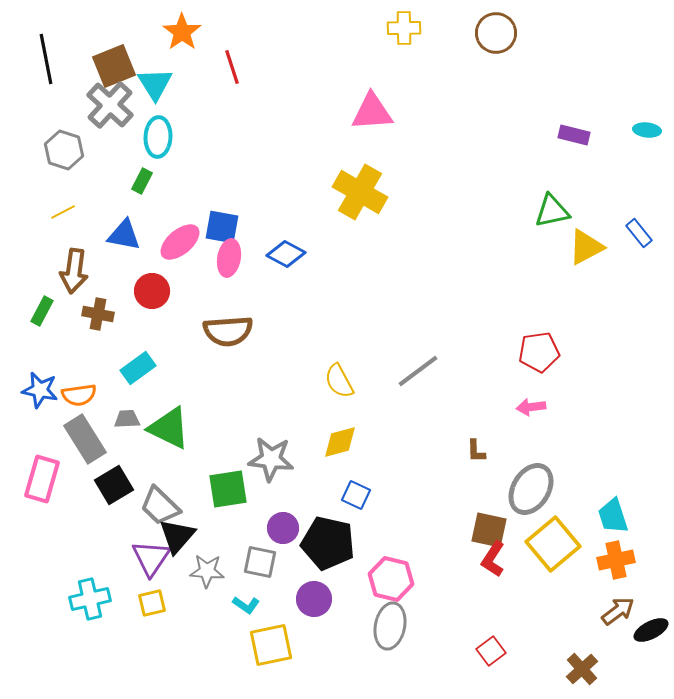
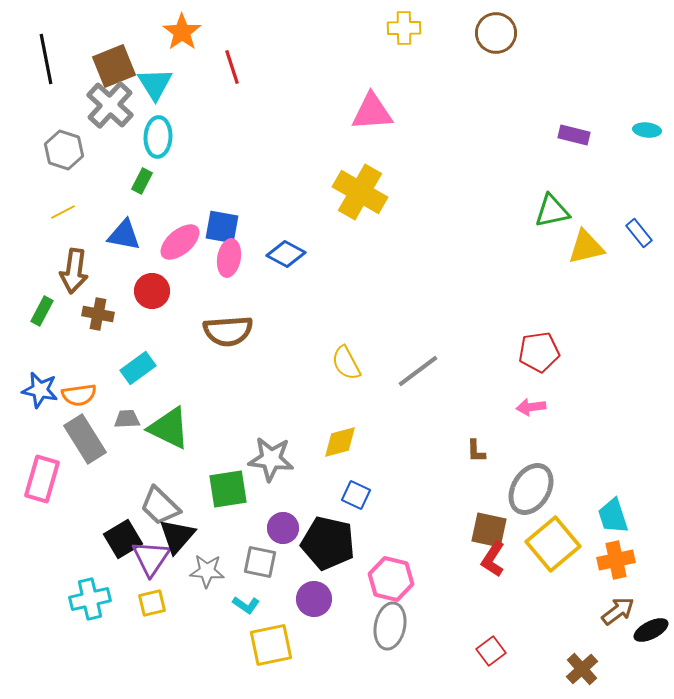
yellow triangle at (586, 247): rotated 15 degrees clockwise
yellow semicircle at (339, 381): moved 7 px right, 18 px up
black square at (114, 485): moved 9 px right, 54 px down
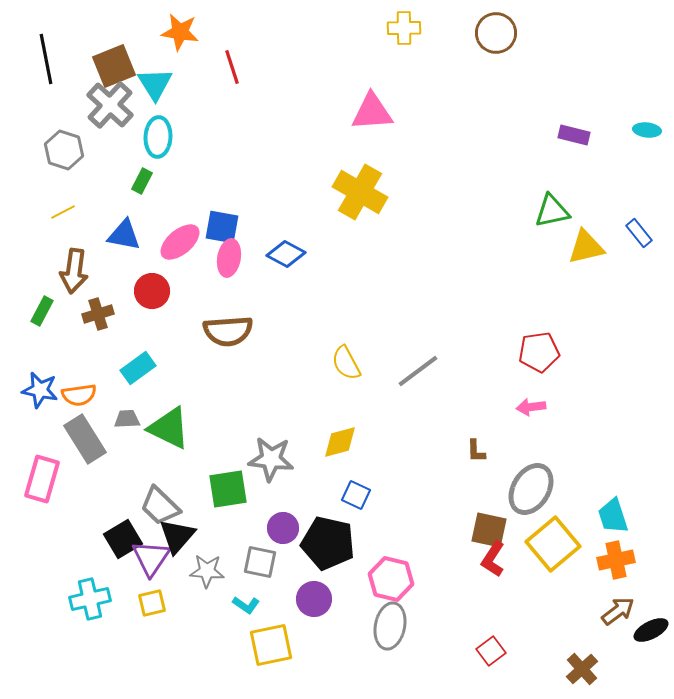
orange star at (182, 32): moved 2 px left; rotated 27 degrees counterclockwise
brown cross at (98, 314): rotated 28 degrees counterclockwise
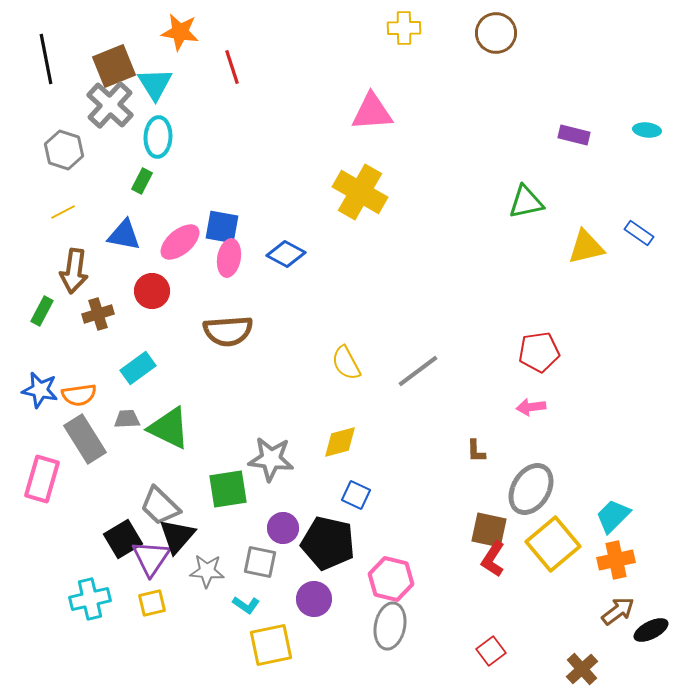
green triangle at (552, 211): moved 26 px left, 9 px up
blue rectangle at (639, 233): rotated 16 degrees counterclockwise
cyan trapezoid at (613, 516): rotated 63 degrees clockwise
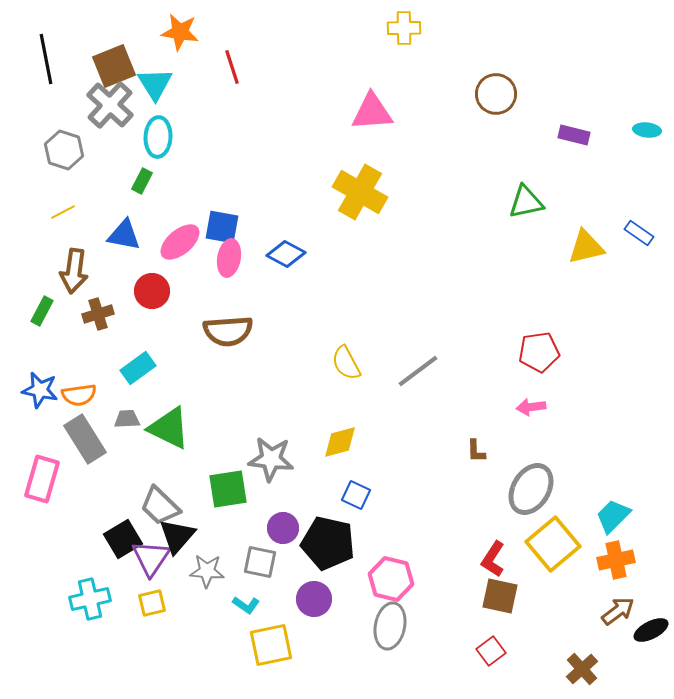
brown circle at (496, 33): moved 61 px down
brown square at (489, 530): moved 11 px right, 66 px down
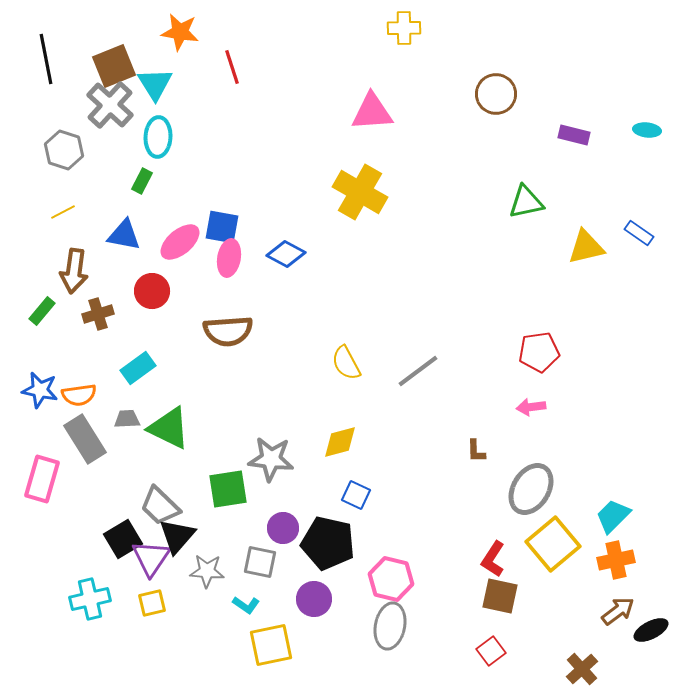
green rectangle at (42, 311): rotated 12 degrees clockwise
